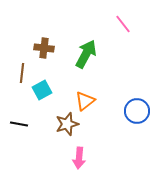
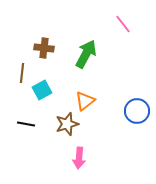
black line: moved 7 px right
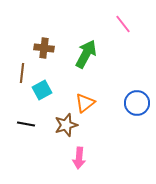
orange triangle: moved 2 px down
blue circle: moved 8 px up
brown star: moved 1 px left, 1 px down
